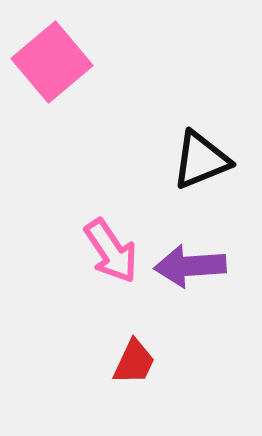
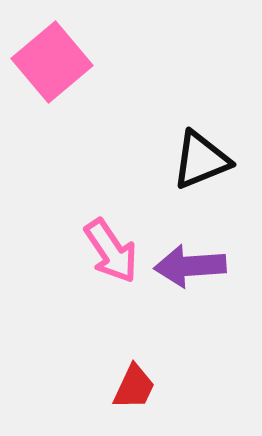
red trapezoid: moved 25 px down
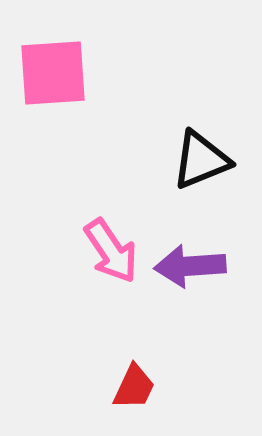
pink square: moved 1 px right, 11 px down; rotated 36 degrees clockwise
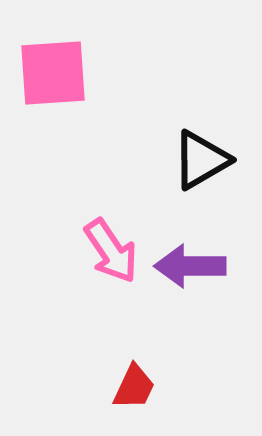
black triangle: rotated 8 degrees counterclockwise
purple arrow: rotated 4 degrees clockwise
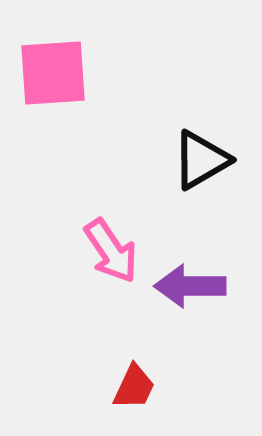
purple arrow: moved 20 px down
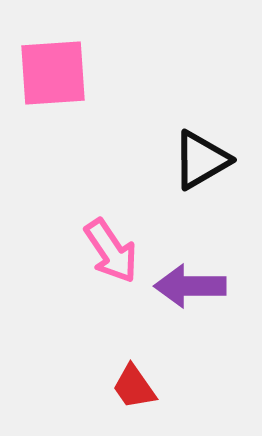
red trapezoid: rotated 120 degrees clockwise
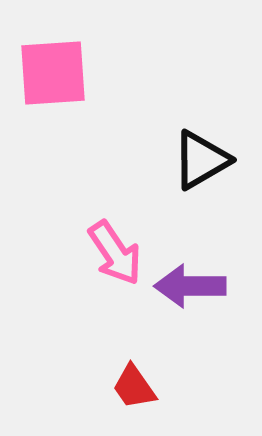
pink arrow: moved 4 px right, 2 px down
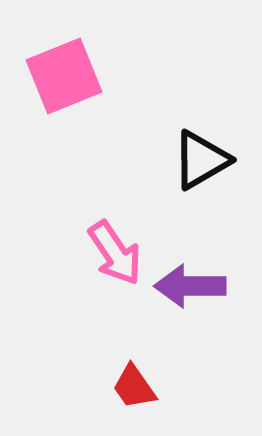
pink square: moved 11 px right, 3 px down; rotated 18 degrees counterclockwise
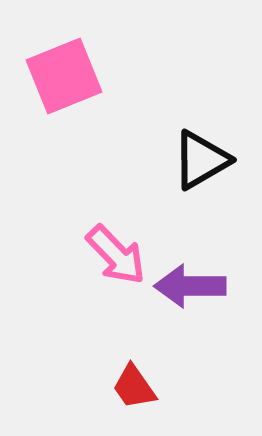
pink arrow: moved 1 px right, 2 px down; rotated 10 degrees counterclockwise
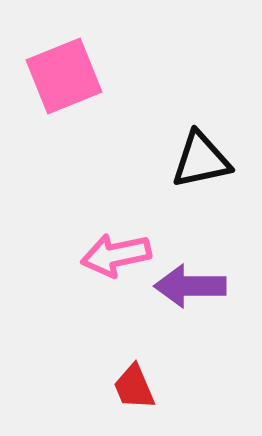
black triangle: rotated 18 degrees clockwise
pink arrow: rotated 122 degrees clockwise
red trapezoid: rotated 12 degrees clockwise
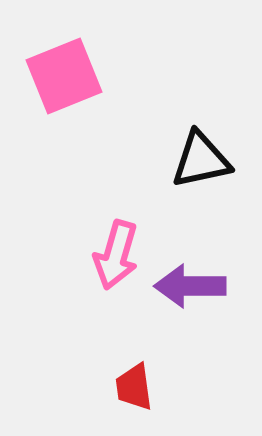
pink arrow: rotated 62 degrees counterclockwise
red trapezoid: rotated 15 degrees clockwise
